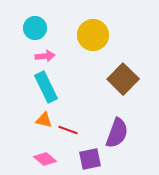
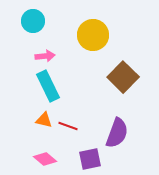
cyan circle: moved 2 px left, 7 px up
brown square: moved 2 px up
cyan rectangle: moved 2 px right, 1 px up
red line: moved 4 px up
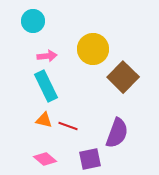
yellow circle: moved 14 px down
pink arrow: moved 2 px right
cyan rectangle: moved 2 px left
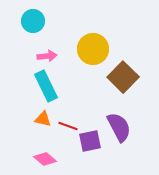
orange triangle: moved 1 px left, 1 px up
purple semicircle: moved 2 px right, 6 px up; rotated 48 degrees counterclockwise
purple square: moved 18 px up
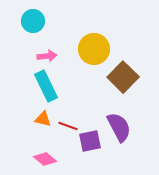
yellow circle: moved 1 px right
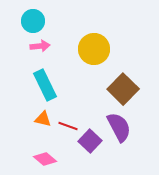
pink arrow: moved 7 px left, 10 px up
brown square: moved 12 px down
cyan rectangle: moved 1 px left, 1 px up
purple square: rotated 35 degrees counterclockwise
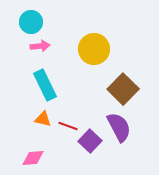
cyan circle: moved 2 px left, 1 px down
pink diamond: moved 12 px left, 1 px up; rotated 45 degrees counterclockwise
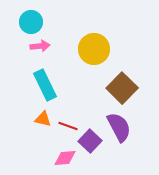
brown square: moved 1 px left, 1 px up
pink diamond: moved 32 px right
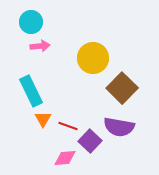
yellow circle: moved 1 px left, 9 px down
cyan rectangle: moved 14 px left, 6 px down
orange triangle: rotated 48 degrees clockwise
purple semicircle: rotated 128 degrees clockwise
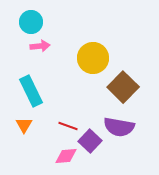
brown square: moved 1 px right, 1 px up
orange triangle: moved 19 px left, 6 px down
pink diamond: moved 1 px right, 2 px up
